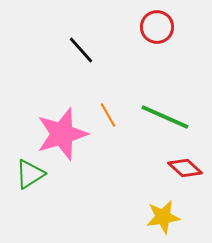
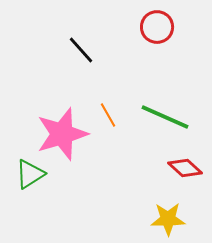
yellow star: moved 5 px right, 2 px down; rotated 8 degrees clockwise
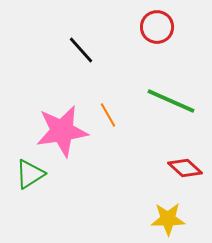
green line: moved 6 px right, 16 px up
pink star: moved 3 px up; rotated 8 degrees clockwise
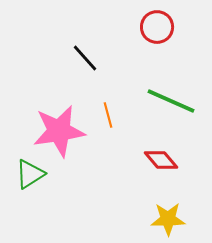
black line: moved 4 px right, 8 px down
orange line: rotated 15 degrees clockwise
pink star: moved 3 px left
red diamond: moved 24 px left, 8 px up; rotated 8 degrees clockwise
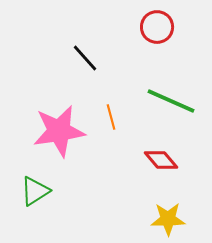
orange line: moved 3 px right, 2 px down
green triangle: moved 5 px right, 17 px down
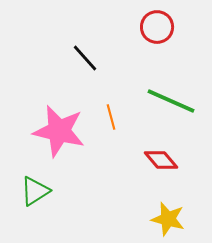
pink star: rotated 22 degrees clockwise
yellow star: rotated 16 degrees clockwise
